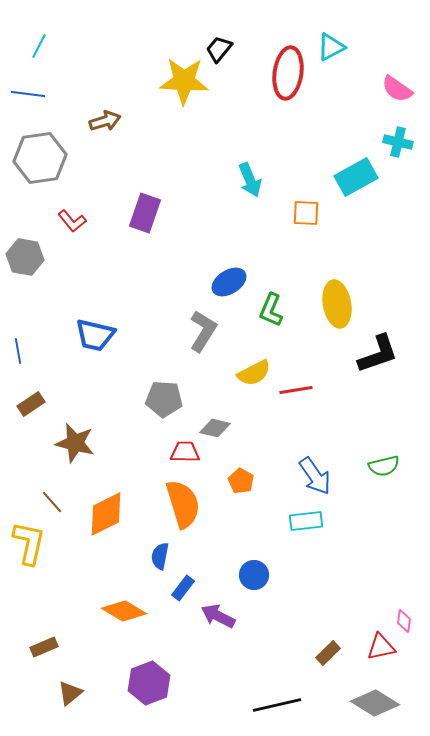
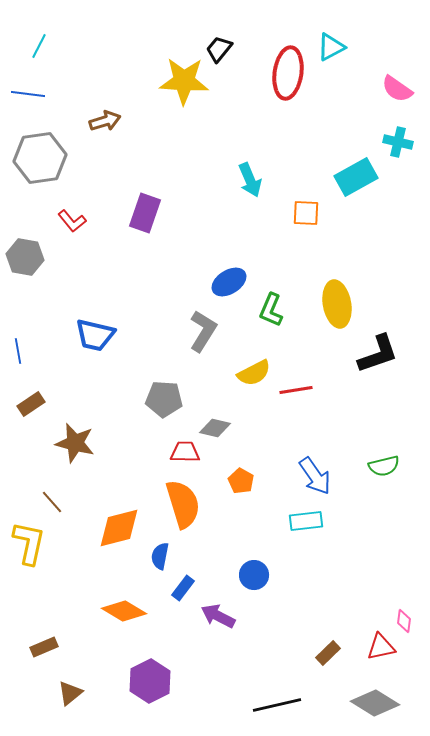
orange diamond at (106, 514): moved 13 px right, 14 px down; rotated 12 degrees clockwise
purple hexagon at (149, 683): moved 1 px right, 2 px up; rotated 6 degrees counterclockwise
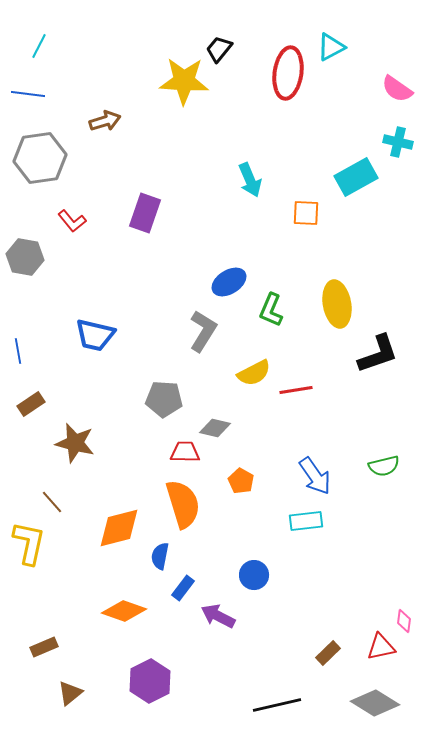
orange diamond at (124, 611): rotated 12 degrees counterclockwise
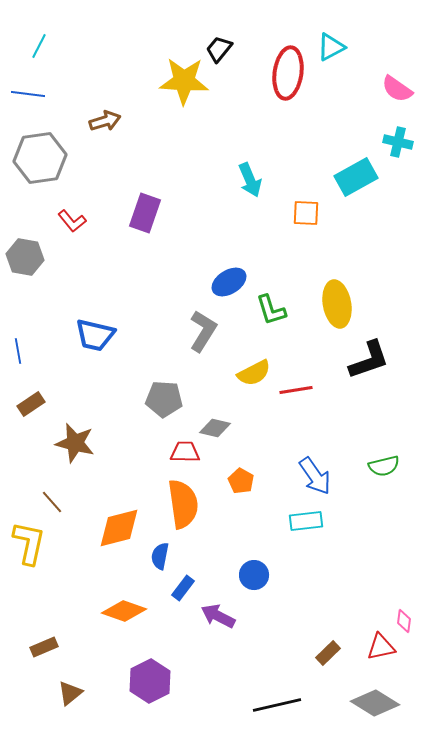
green L-shape at (271, 310): rotated 40 degrees counterclockwise
black L-shape at (378, 354): moved 9 px left, 6 px down
orange semicircle at (183, 504): rotated 9 degrees clockwise
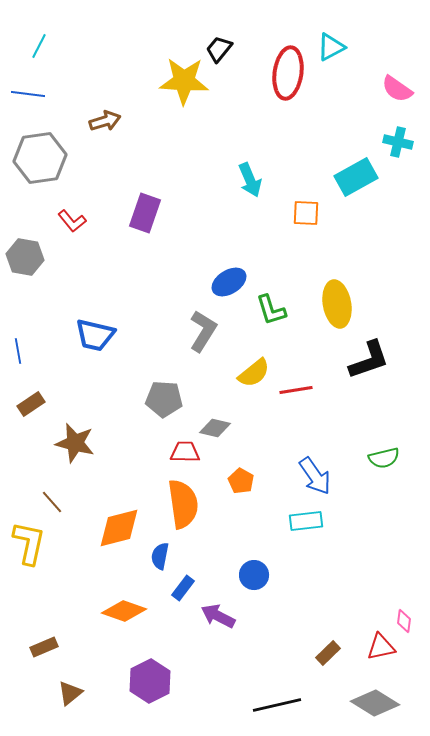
yellow semicircle at (254, 373): rotated 12 degrees counterclockwise
green semicircle at (384, 466): moved 8 px up
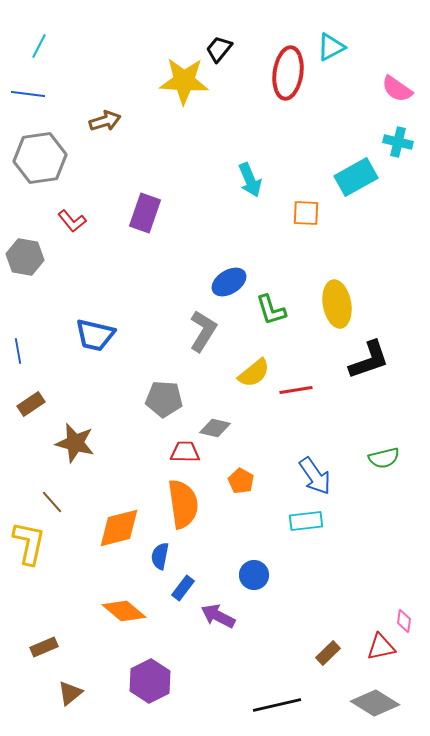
orange diamond at (124, 611): rotated 21 degrees clockwise
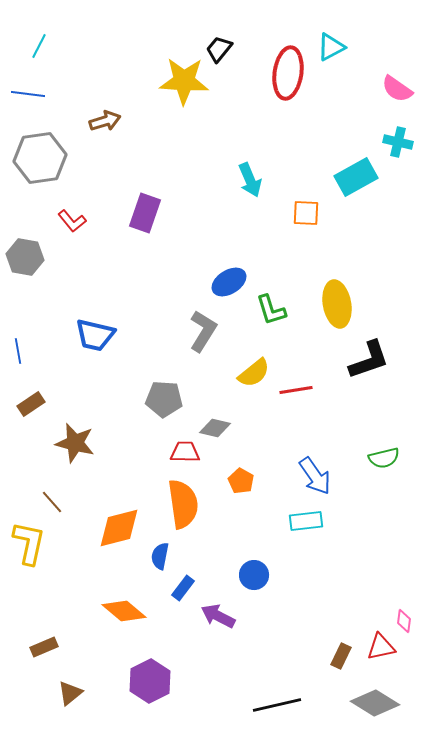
brown rectangle at (328, 653): moved 13 px right, 3 px down; rotated 20 degrees counterclockwise
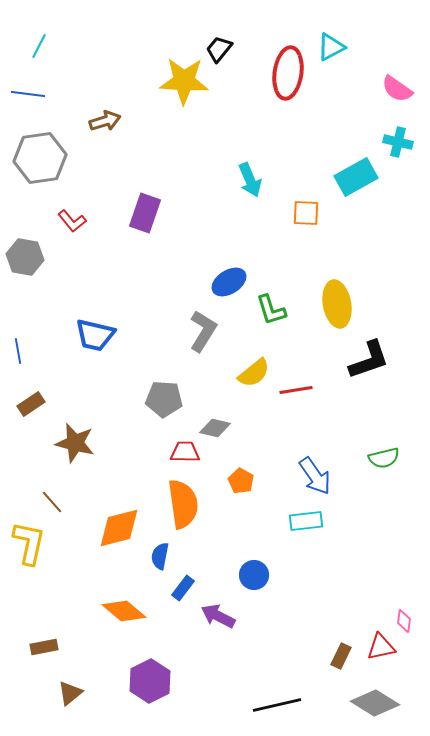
brown rectangle at (44, 647): rotated 12 degrees clockwise
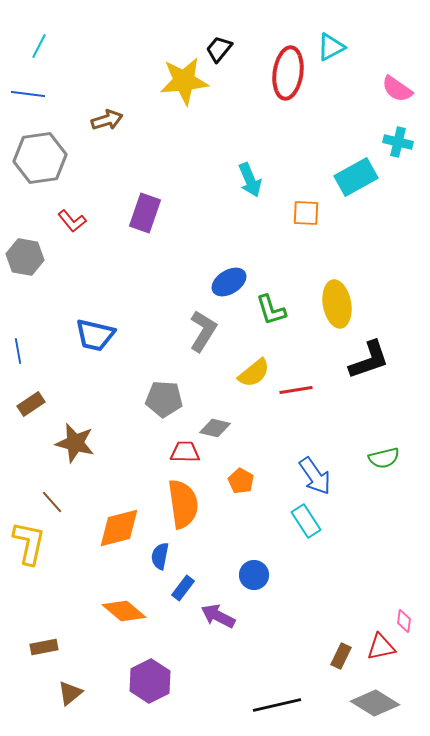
yellow star at (184, 81): rotated 9 degrees counterclockwise
brown arrow at (105, 121): moved 2 px right, 1 px up
cyan rectangle at (306, 521): rotated 64 degrees clockwise
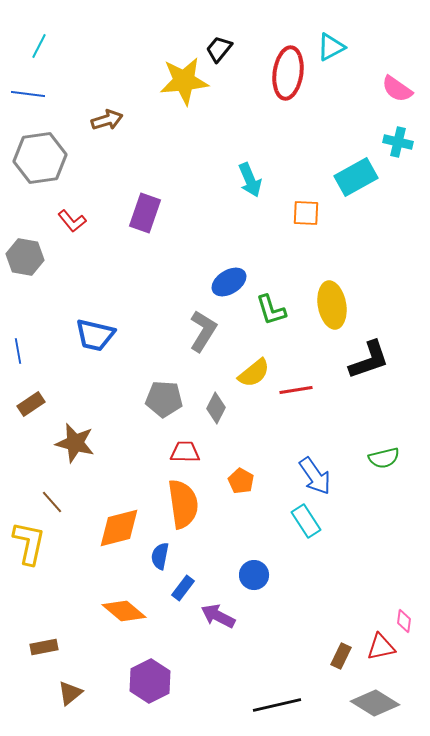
yellow ellipse at (337, 304): moved 5 px left, 1 px down
gray diamond at (215, 428): moved 1 px right, 20 px up; rotated 76 degrees counterclockwise
